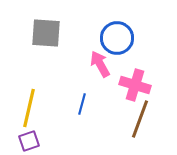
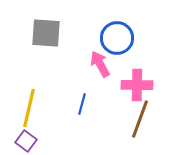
pink cross: moved 2 px right; rotated 16 degrees counterclockwise
purple square: moved 3 px left; rotated 35 degrees counterclockwise
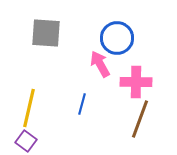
pink cross: moved 1 px left, 3 px up
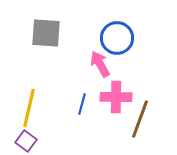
pink cross: moved 20 px left, 15 px down
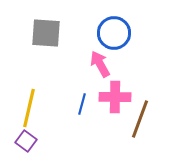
blue circle: moved 3 px left, 5 px up
pink cross: moved 1 px left
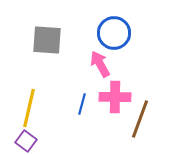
gray square: moved 1 px right, 7 px down
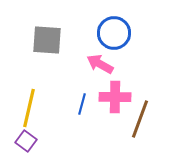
pink arrow: rotated 32 degrees counterclockwise
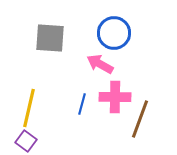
gray square: moved 3 px right, 2 px up
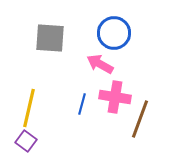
pink cross: rotated 8 degrees clockwise
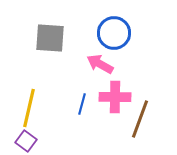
pink cross: rotated 8 degrees counterclockwise
